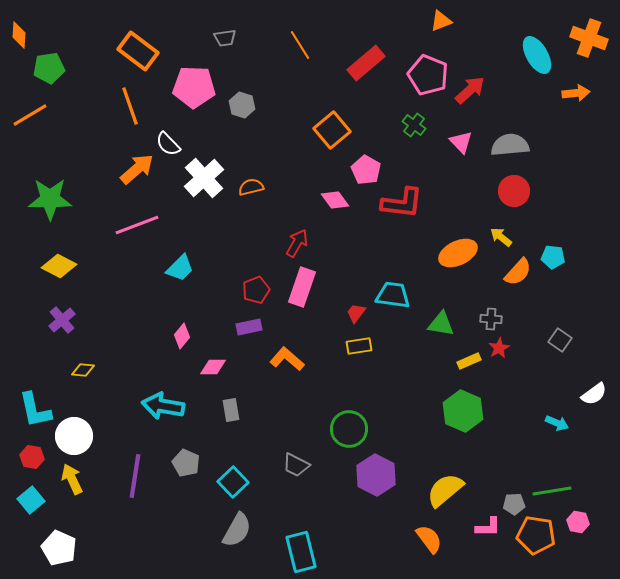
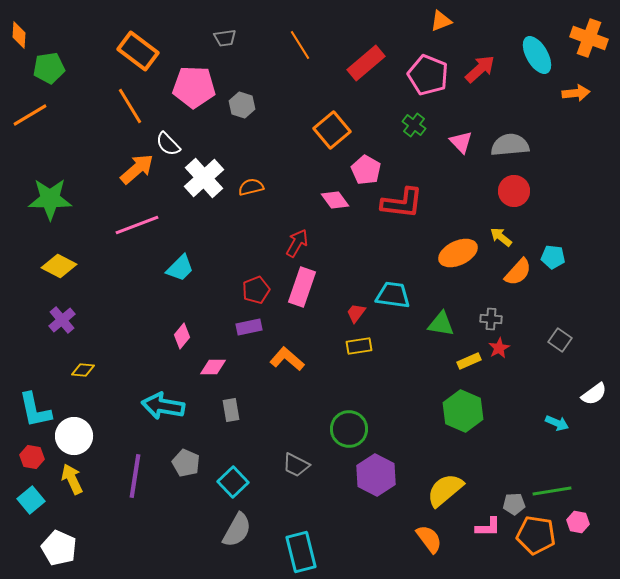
red arrow at (470, 90): moved 10 px right, 21 px up
orange line at (130, 106): rotated 12 degrees counterclockwise
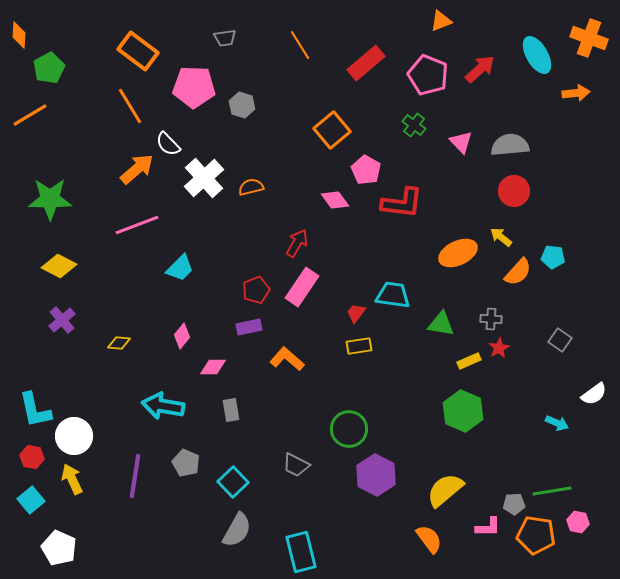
green pentagon at (49, 68): rotated 20 degrees counterclockwise
pink rectangle at (302, 287): rotated 15 degrees clockwise
yellow diamond at (83, 370): moved 36 px right, 27 px up
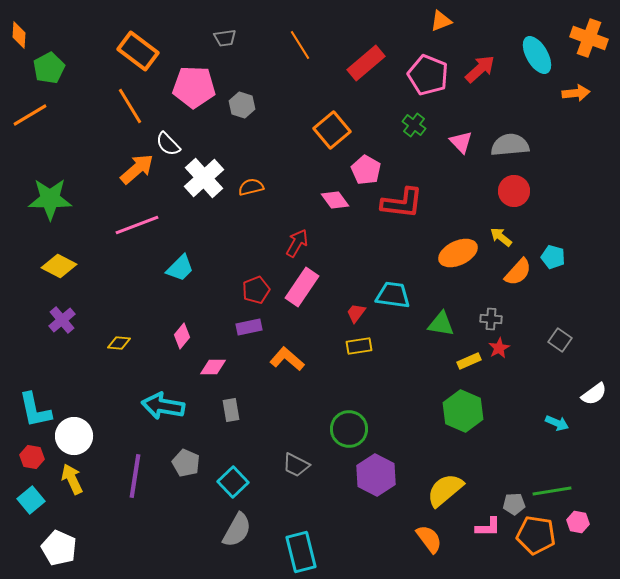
cyan pentagon at (553, 257): rotated 10 degrees clockwise
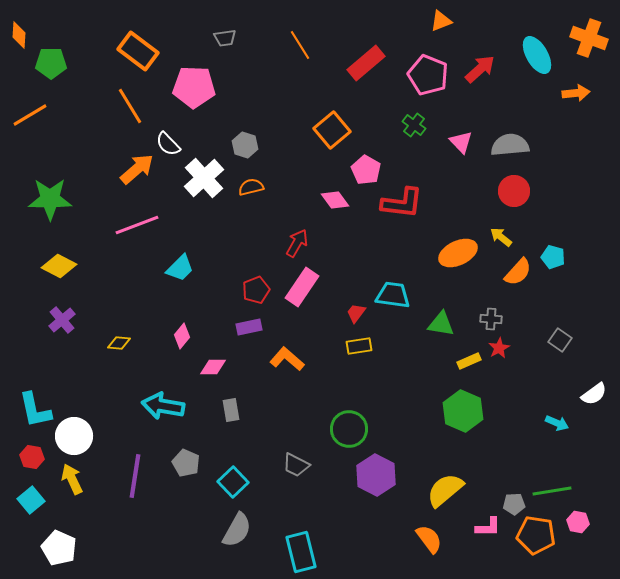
green pentagon at (49, 68): moved 2 px right, 5 px up; rotated 28 degrees clockwise
gray hexagon at (242, 105): moved 3 px right, 40 px down
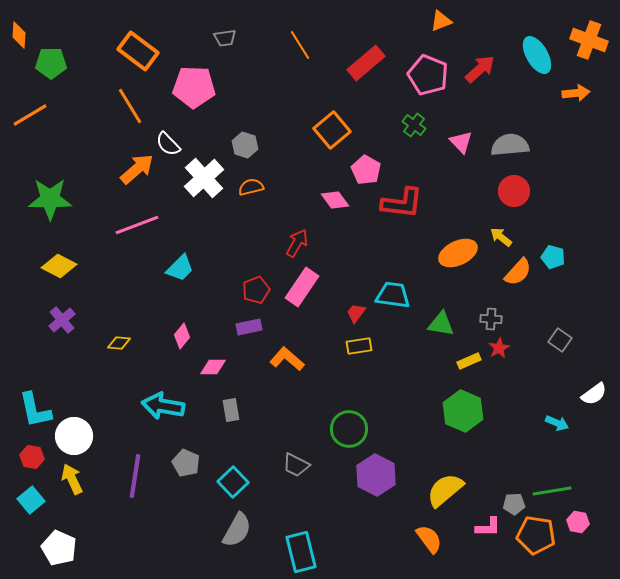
orange cross at (589, 38): moved 2 px down
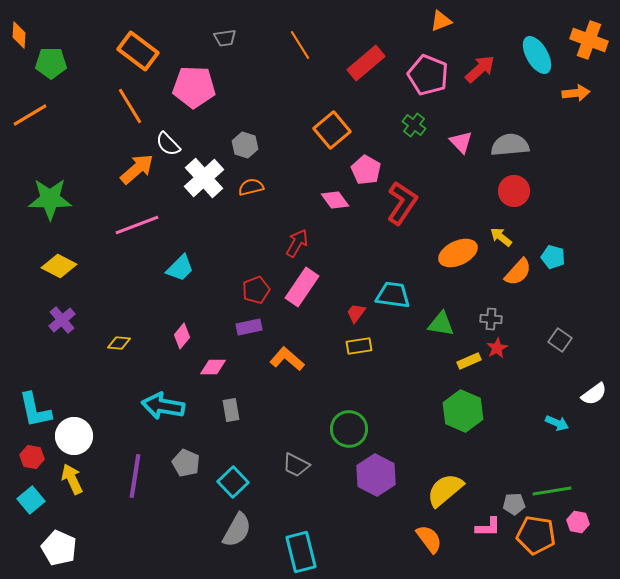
red L-shape at (402, 203): rotated 63 degrees counterclockwise
red star at (499, 348): moved 2 px left
